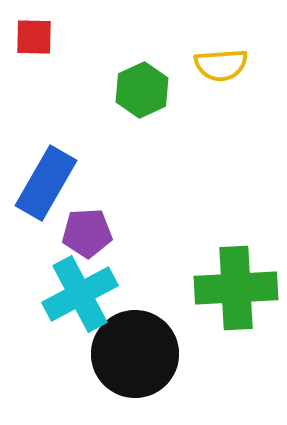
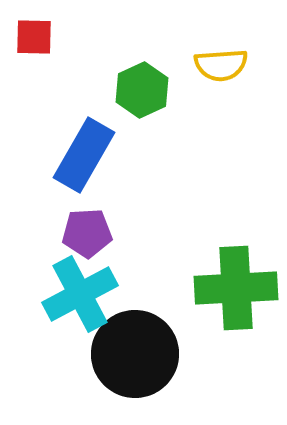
blue rectangle: moved 38 px right, 28 px up
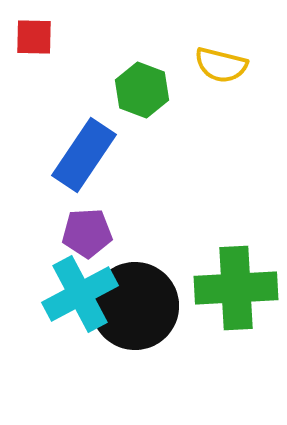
yellow semicircle: rotated 18 degrees clockwise
green hexagon: rotated 14 degrees counterclockwise
blue rectangle: rotated 4 degrees clockwise
black circle: moved 48 px up
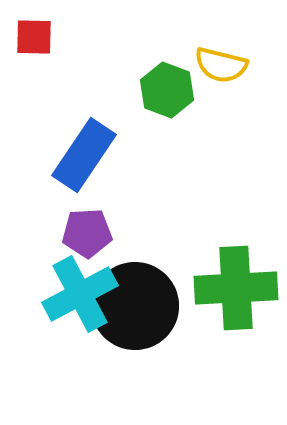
green hexagon: moved 25 px right
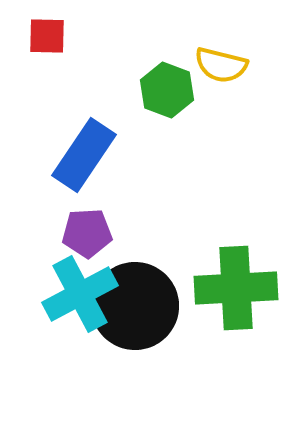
red square: moved 13 px right, 1 px up
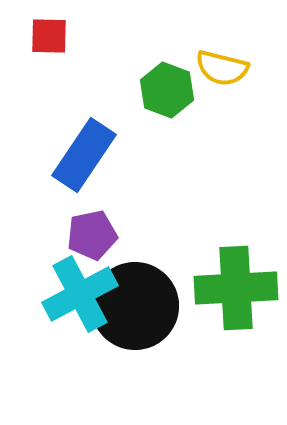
red square: moved 2 px right
yellow semicircle: moved 1 px right, 3 px down
purple pentagon: moved 5 px right, 2 px down; rotated 9 degrees counterclockwise
